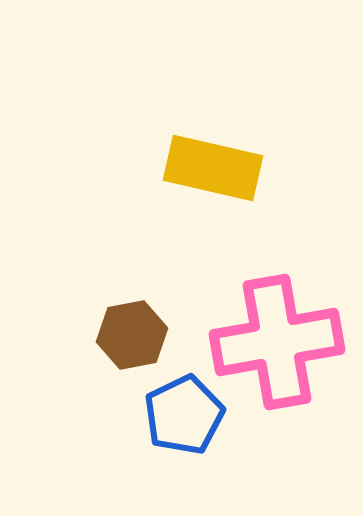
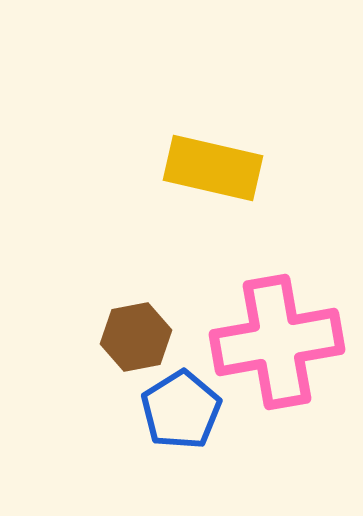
brown hexagon: moved 4 px right, 2 px down
blue pentagon: moved 3 px left, 5 px up; rotated 6 degrees counterclockwise
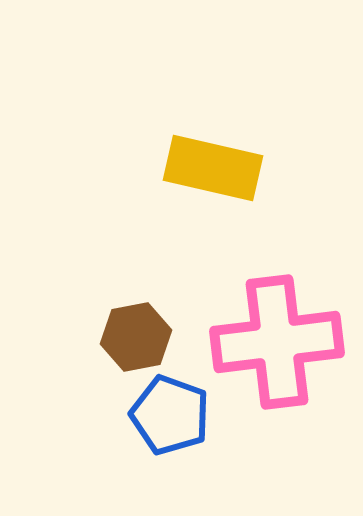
pink cross: rotated 3 degrees clockwise
blue pentagon: moved 11 px left, 5 px down; rotated 20 degrees counterclockwise
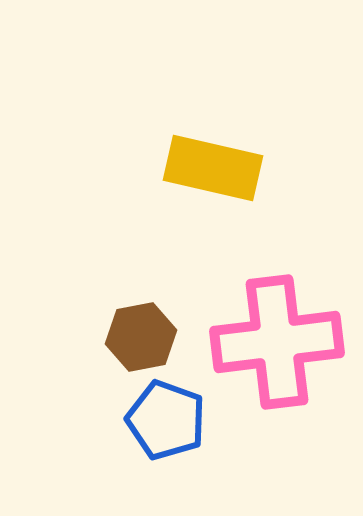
brown hexagon: moved 5 px right
blue pentagon: moved 4 px left, 5 px down
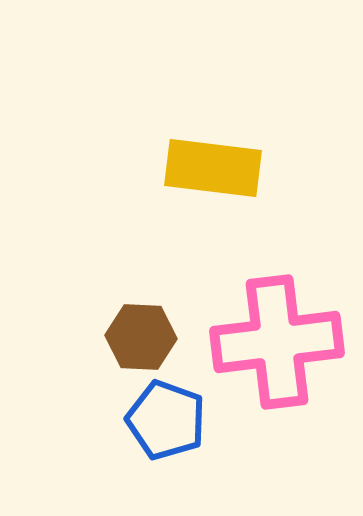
yellow rectangle: rotated 6 degrees counterclockwise
brown hexagon: rotated 14 degrees clockwise
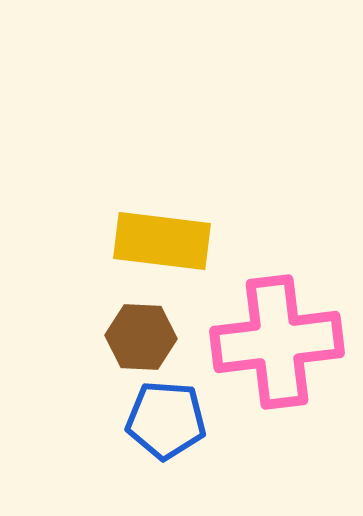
yellow rectangle: moved 51 px left, 73 px down
blue pentagon: rotated 16 degrees counterclockwise
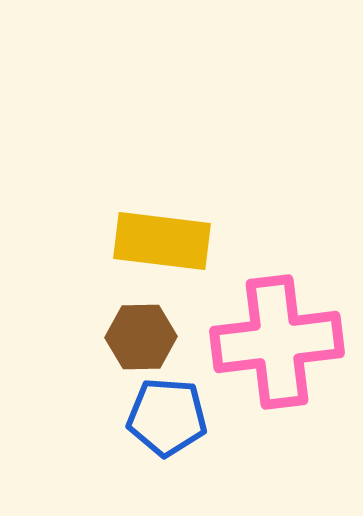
brown hexagon: rotated 4 degrees counterclockwise
blue pentagon: moved 1 px right, 3 px up
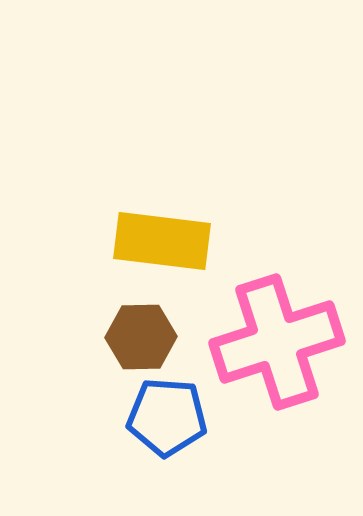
pink cross: rotated 11 degrees counterclockwise
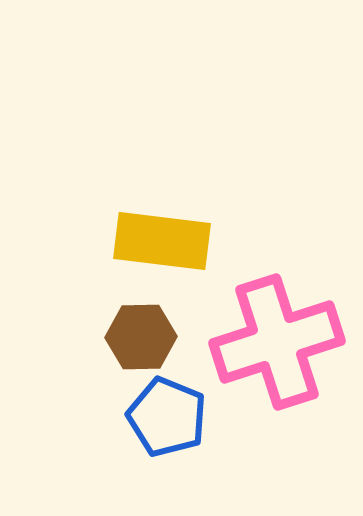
blue pentagon: rotated 18 degrees clockwise
